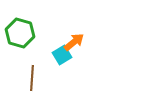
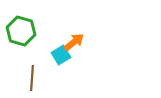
green hexagon: moved 1 px right, 2 px up
cyan square: moved 1 px left
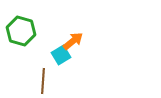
orange arrow: moved 1 px left, 1 px up
brown line: moved 11 px right, 3 px down
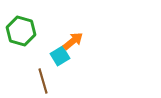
cyan square: moved 1 px left, 1 px down
brown line: rotated 20 degrees counterclockwise
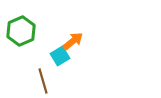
green hexagon: rotated 20 degrees clockwise
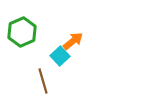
green hexagon: moved 1 px right, 1 px down
cyan square: rotated 12 degrees counterclockwise
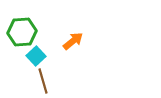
green hexagon: rotated 20 degrees clockwise
cyan square: moved 24 px left
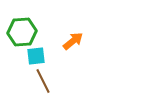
cyan square: rotated 36 degrees clockwise
brown line: rotated 10 degrees counterclockwise
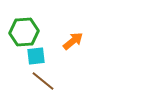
green hexagon: moved 2 px right
brown line: rotated 25 degrees counterclockwise
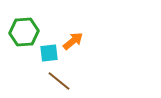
cyan square: moved 13 px right, 3 px up
brown line: moved 16 px right
